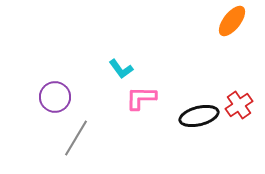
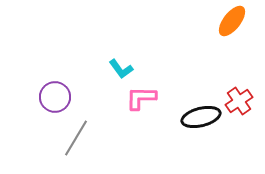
red cross: moved 4 px up
black ellipse: moved 2 px right, 1 px down
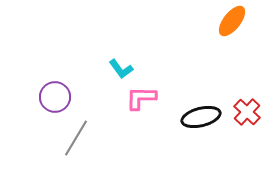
red cross: moved 8 px right, 11 px down; rotated 12 degrees counterclockwise
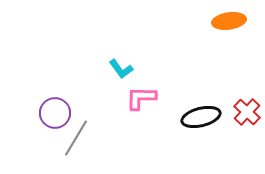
orange ellipse: moved 3 px left; rotated 44 degrees clockwise
purple circle: moved 16 px down
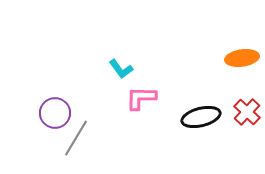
orange ellipse: moved 13 px right, 37 px down
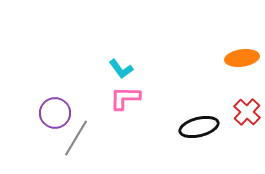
pink L-shape: moved 16 px left
black ellipse: moved 2 px left, 10 px down
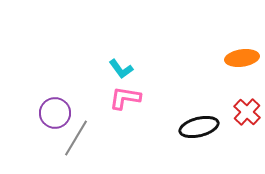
pink L-shape: rotated 8 degrees clockwise
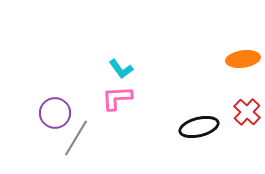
orange ellipse: moved 1 px right, 1 px down
pink L-shape: moved 8 px left; rotated 12 degrees counterclockwise
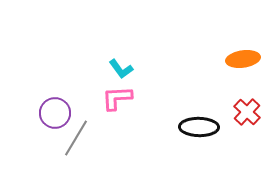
black ellipse: rotated 15 degrees clockwise
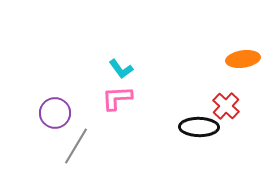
red cross: moved 21 px left, 6 px up
gray line: moved 8 px down
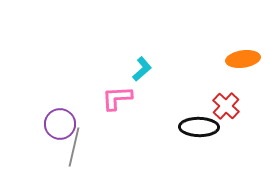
cyan L-shape: moved 21 px right; rotated 95 degrees counterclockwise
purple circle: moved 5 px right, 11 px down
gray line: moved 2 px left, 1 px down; rotated 18 degrees counterclockwise
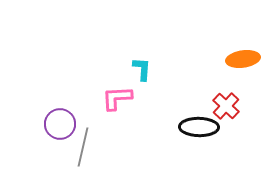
cyan L-shape: rotated 45 degrees counterclockwise
gray line: moved 9 px right
